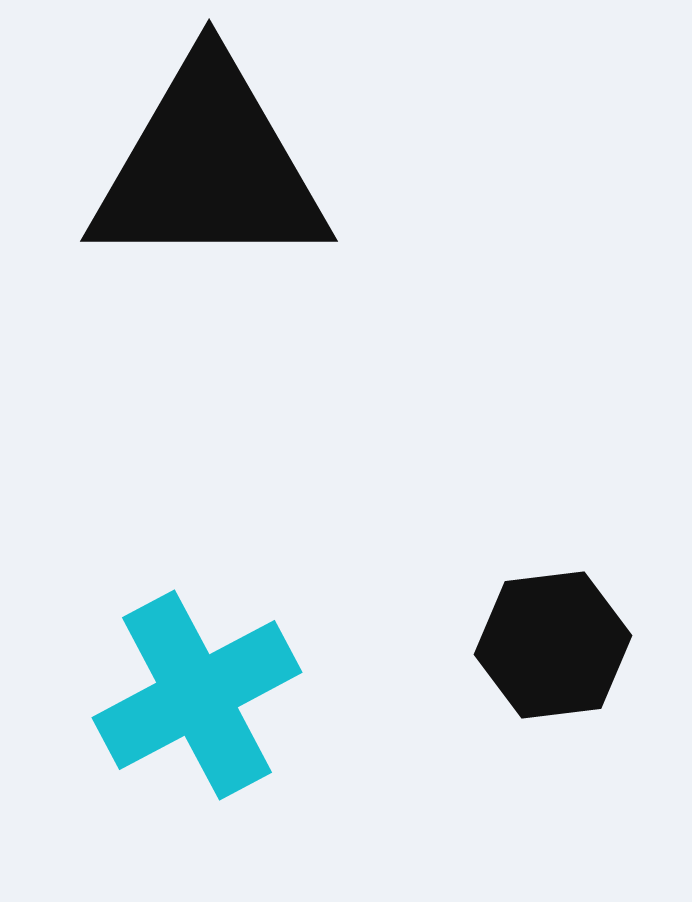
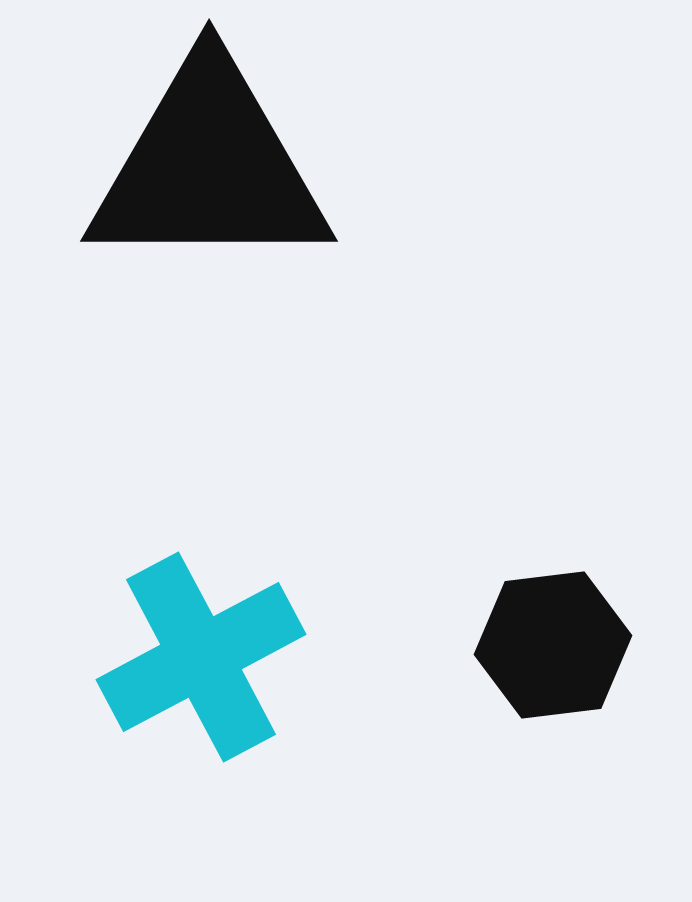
cyan cross: moved 4 px right, 38 px up
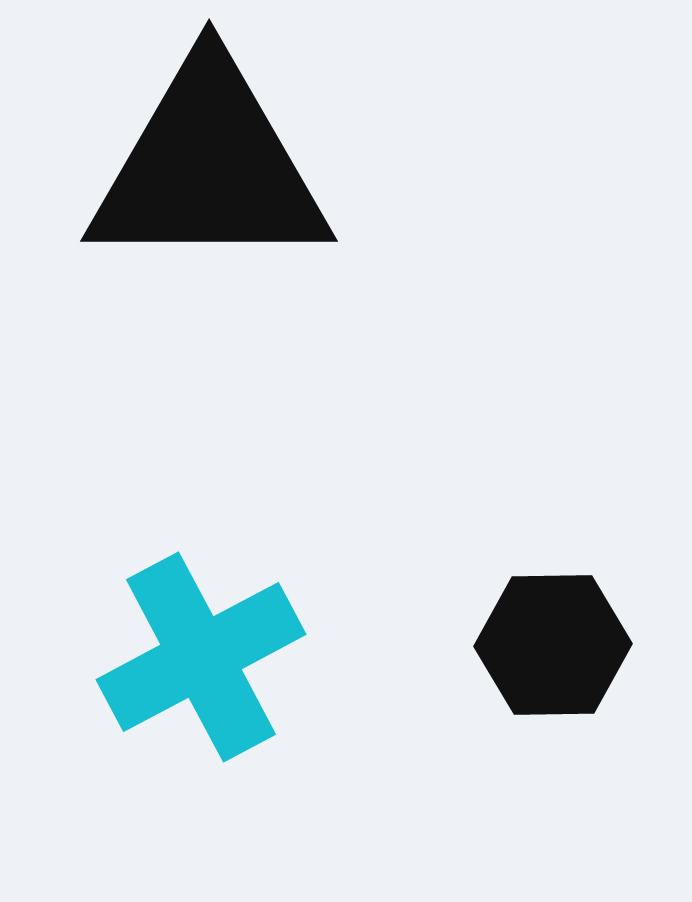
black hexagon: rotated 6 degrees clockwise
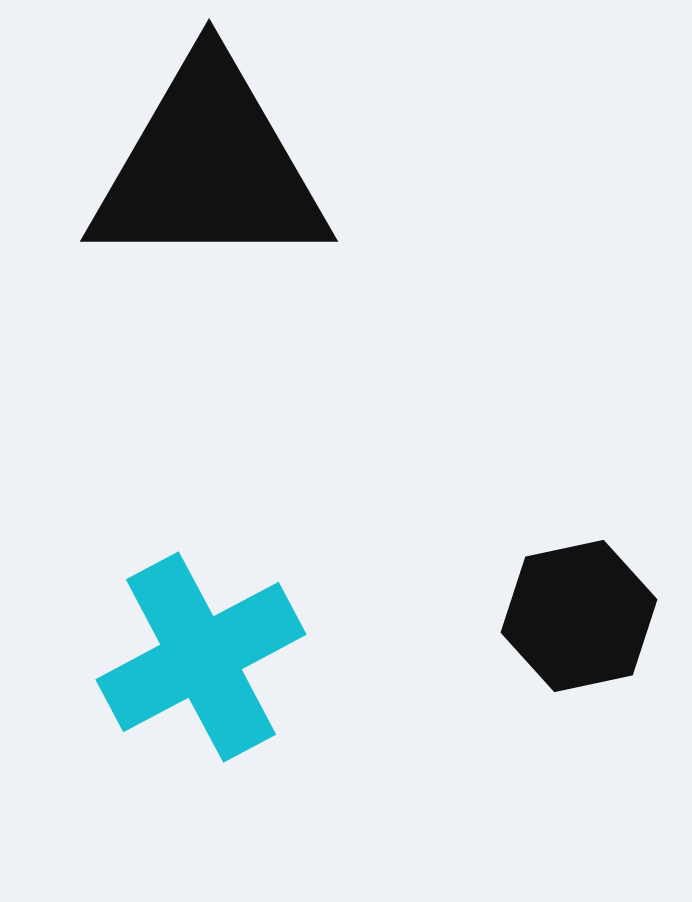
black hexagon: moved 26 px right, 29 px up; rotated 11 degrees counterclockwise
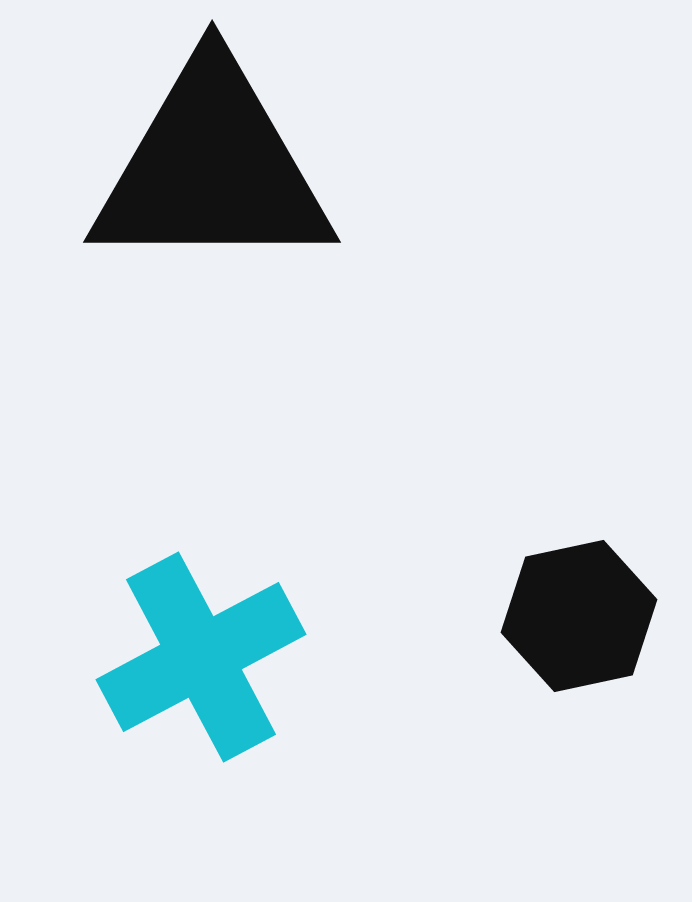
black triangle: moved 3 px right, 1 px down
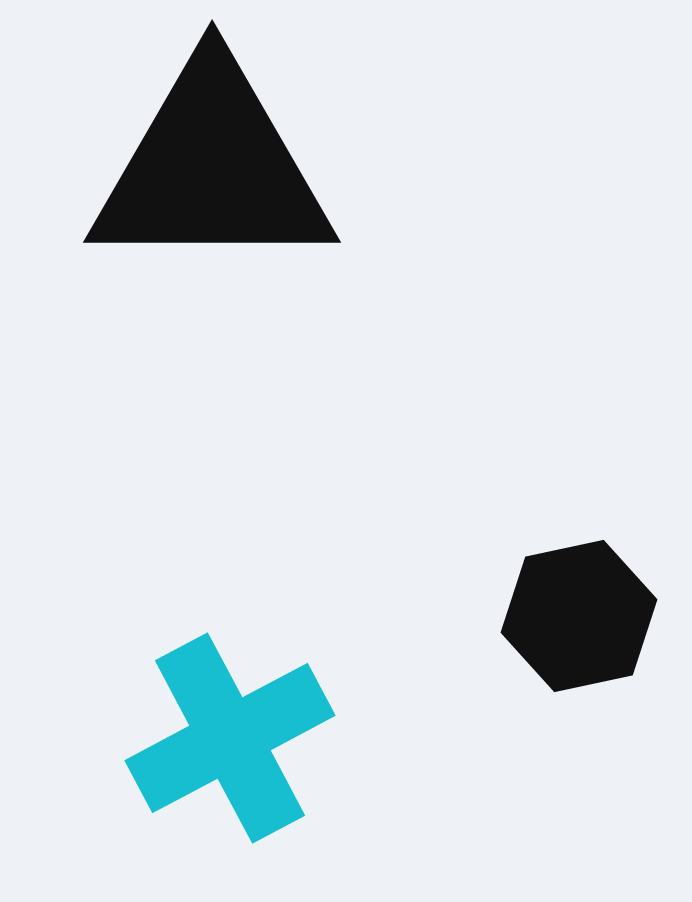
cyan cross: moved 29 px right, 81 px down
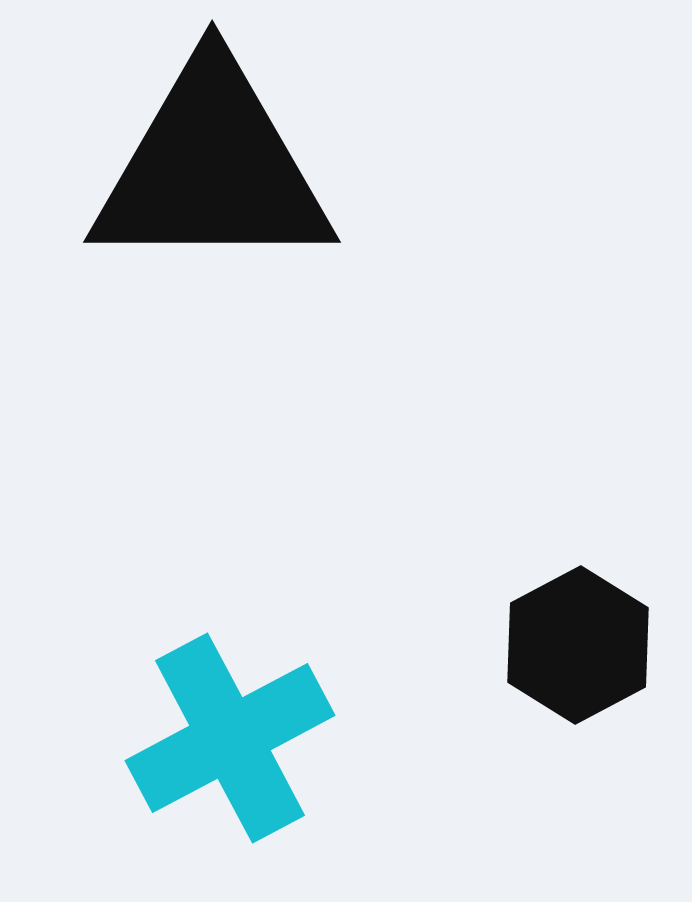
black hexagon: moved 1 px left, 29 px down; rotated 16 degrees counterclockwise
